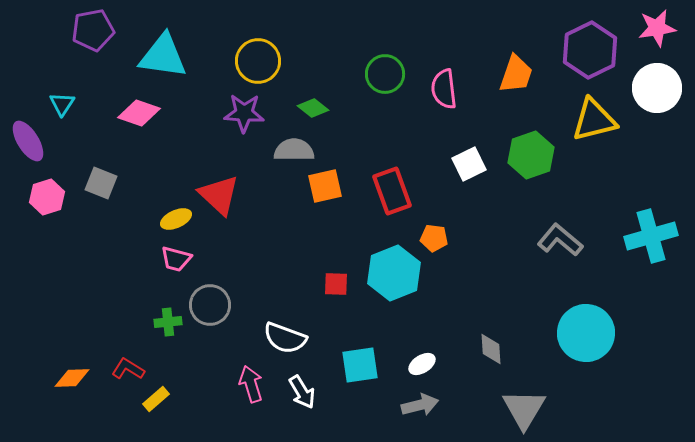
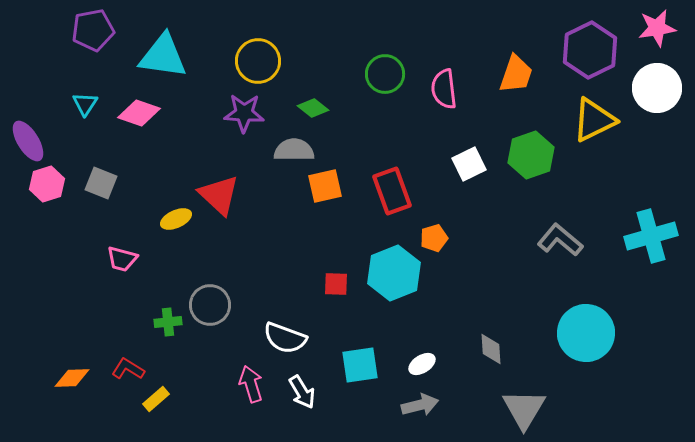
cyan triangle at (62, 104): moved 23 px right
yellow triangle at (594, 120): rotated 12 degrees counterclockwise
pink hexagon at (47, 197): moved 13 px up
orange pentagon at (434, 238): rotated 24 degrees counterclockwise
pink trapezoid at (176, 259): moved 54 px left
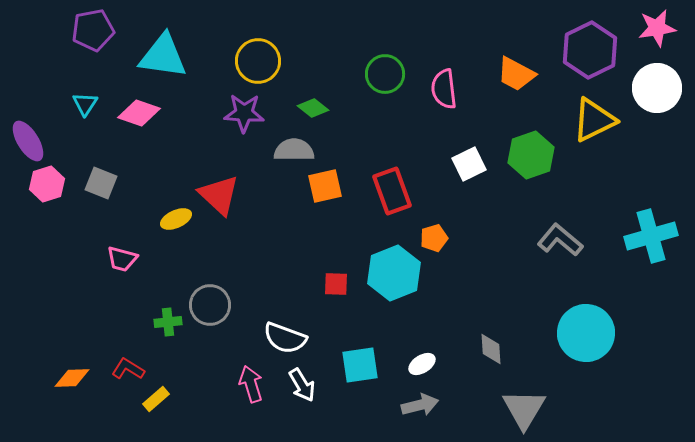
orange trapezoid at (516, 74): rotated 99 degrees clockwise
white arrow at (302, 392): moved 7 px up
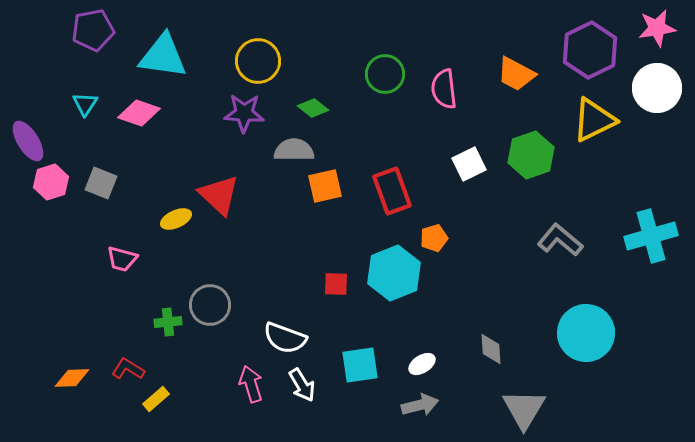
pink hexagon at (47, 184): moved 4 px right, 2 px up
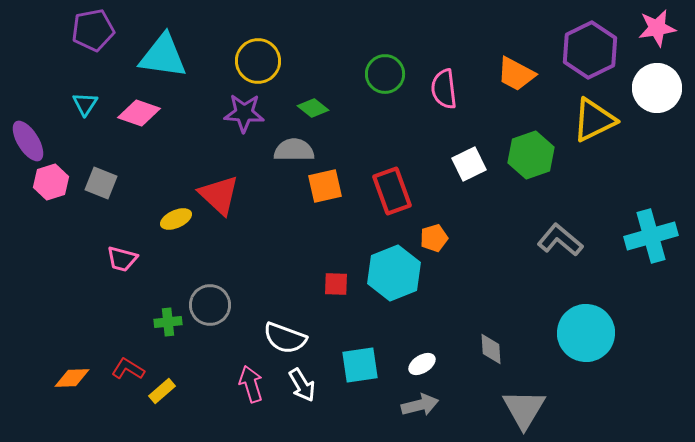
yellow rectangle at (156, 399): moved 6 px right, 8 px up
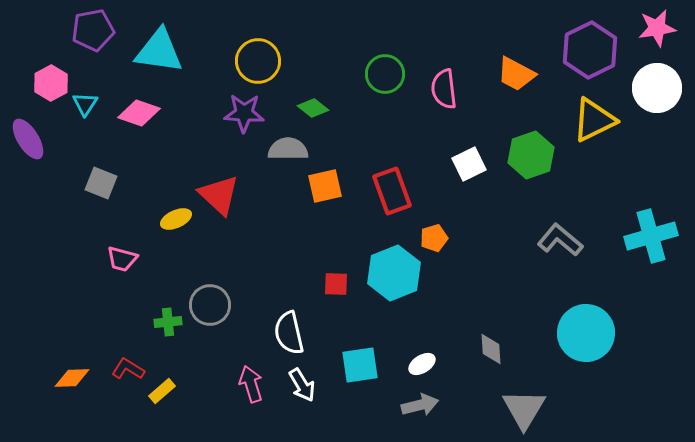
cyan triangle at (163, 56): moved 4 px left, 5 px up
purple ellipse at (28, 141): moved 2 px up
gray semicircle at (294, 150): moved 6 px left, 1 px up
pink hexagon at (51, 182): moved 99 px up; rotated 12 degrees counterclockwise
white semicircle at (285, 338): moved 4 px right, 5 px up; rotated 57 degrees clockwise
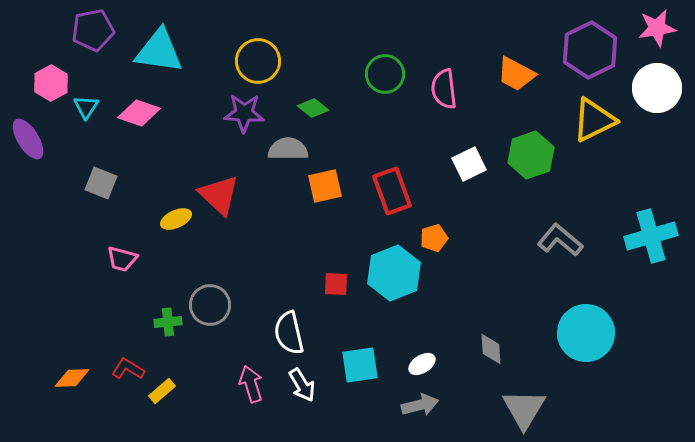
cyan triangle at (85, 104): moved 1 px right, 3 px down
